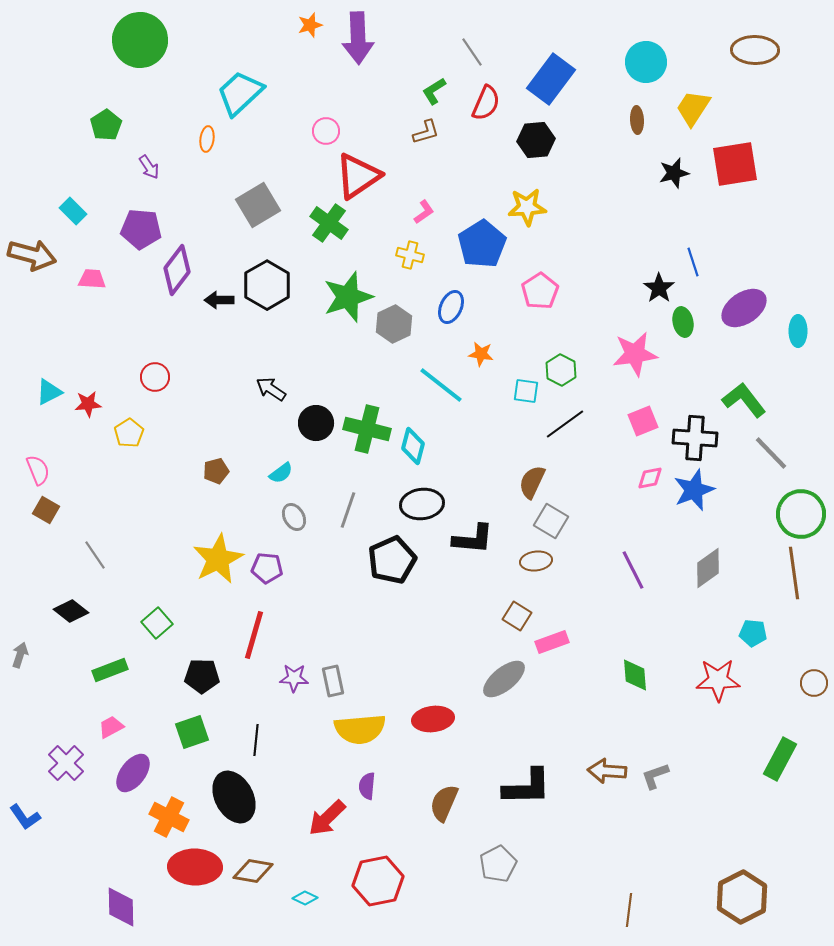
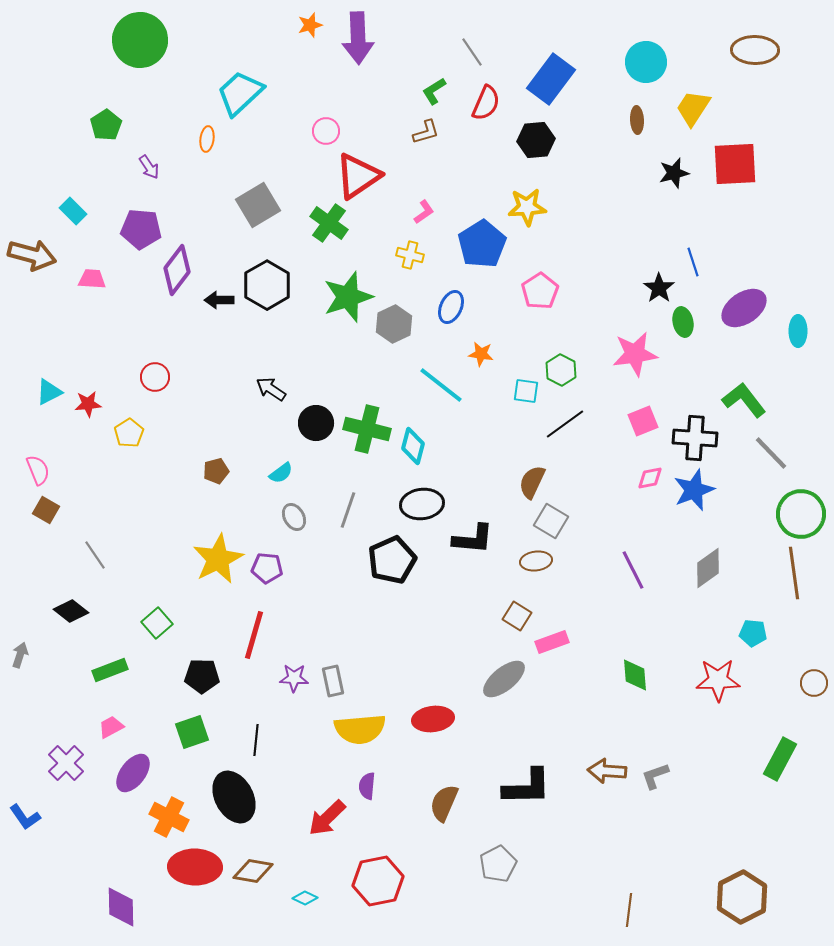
red square at (735, 164): rotated 6 degrees clockwise
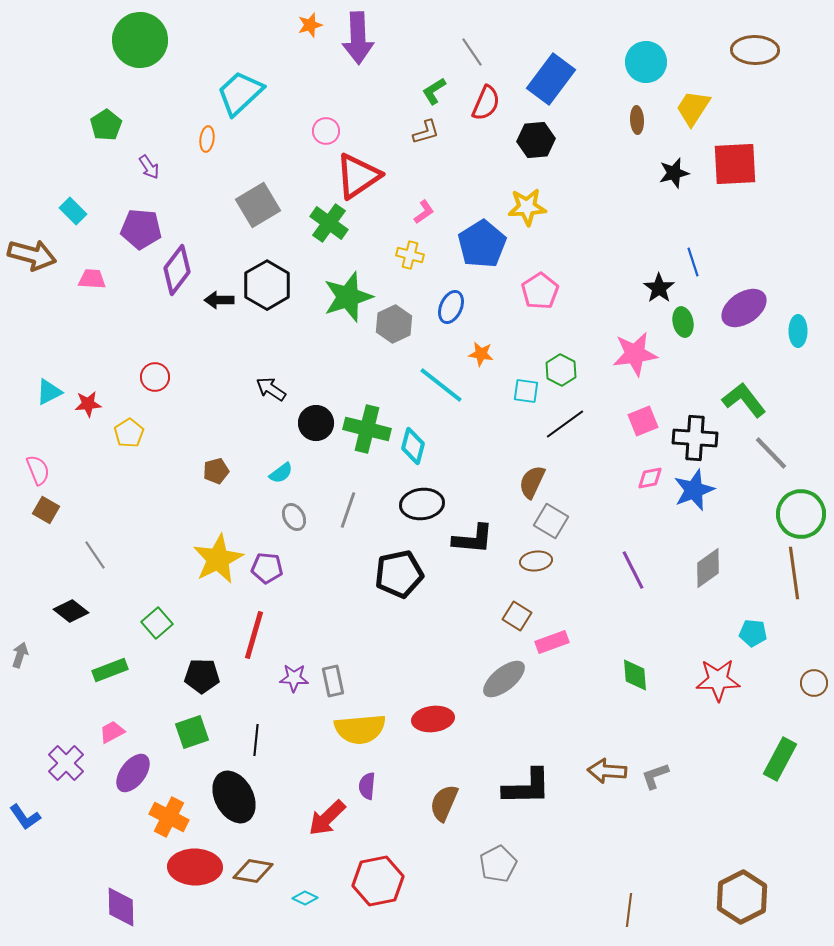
black pentagon at (392, 560): moved 7 px right, 14 px down; rotated 12 degrees clockwise
pink trapezoid at (111, 727): moved 1 px right, 5 px down
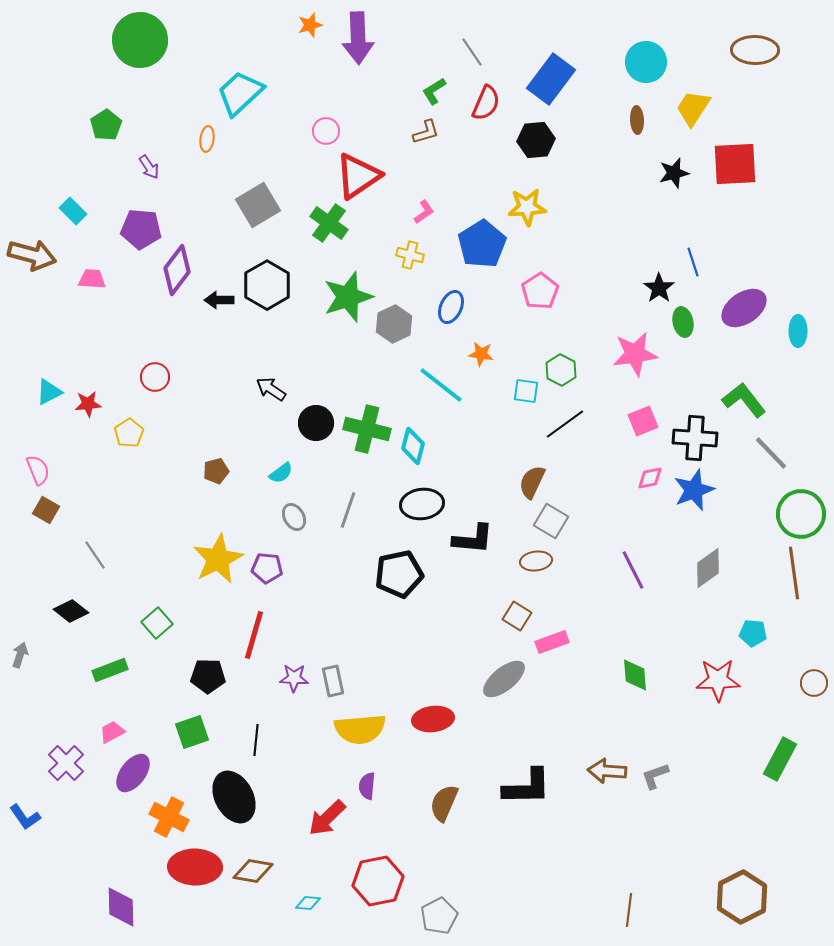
black pentagon at (202, 676): moved 6 px right
gray pentagon at (498, 864): moved 59 px left, 52 px down
cyan diamond at (305, 898): moved 3 px right, 5 px down; rotated 20 degrees counterclockwise
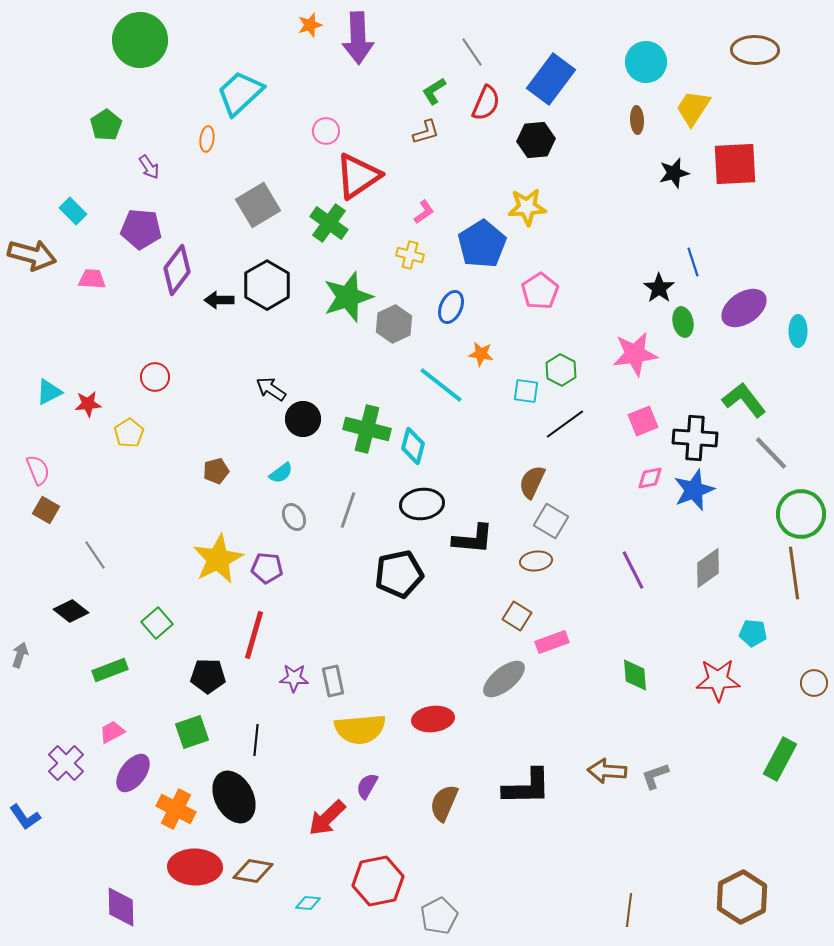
black circle at (316, 423): moved 13 px left, 4 px up
purple semicircle at (367, 786): rotated 24 degrees clockwise
orange cross at (169, 817): moved 7 px right, 8 px up
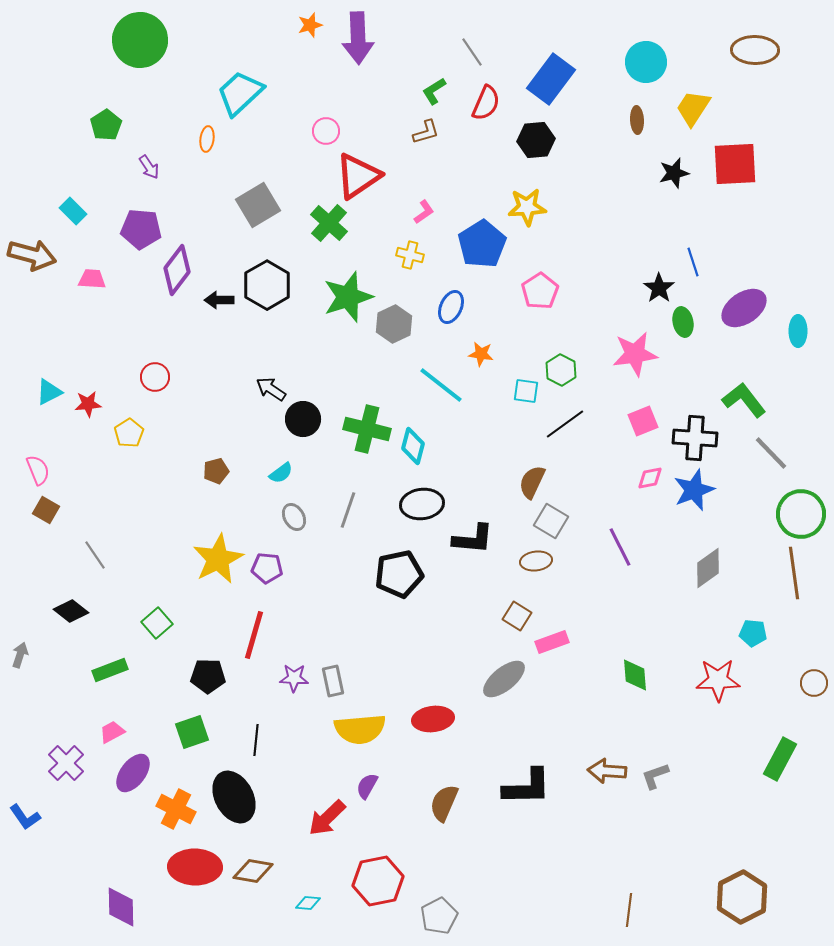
green cross at (329, 223): rotated 6 degrees clockwise
purple line at (633, 570): moved 13 px left, 23 px up
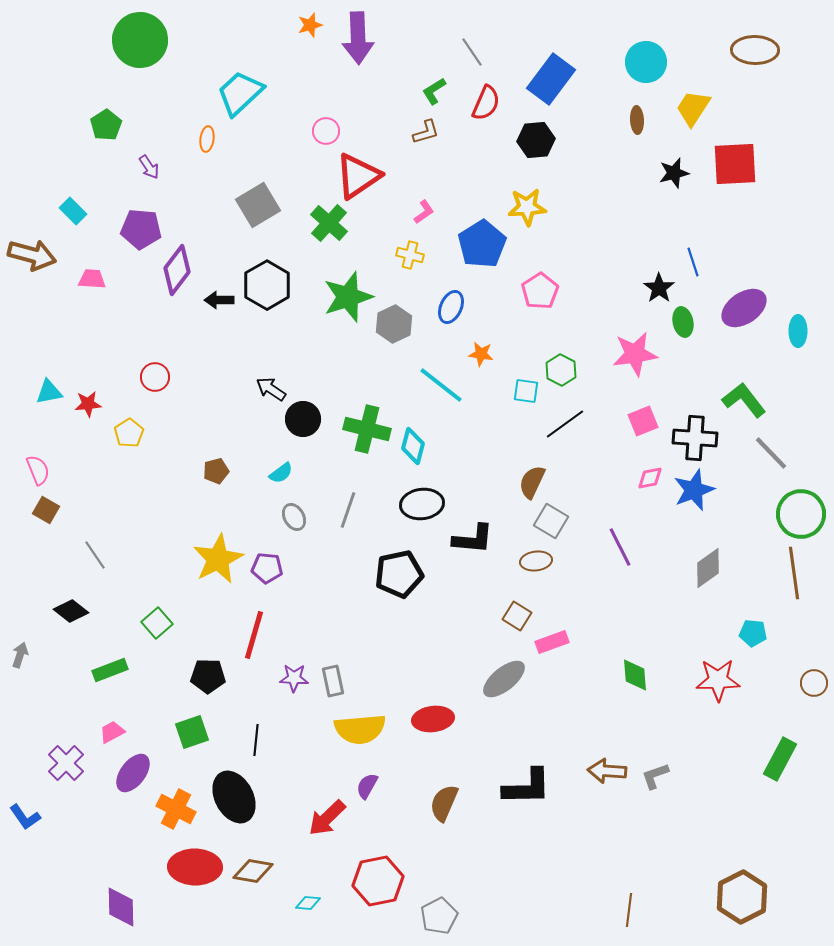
cyan triangle at (49, 392): rotated 16 degrees clockwise
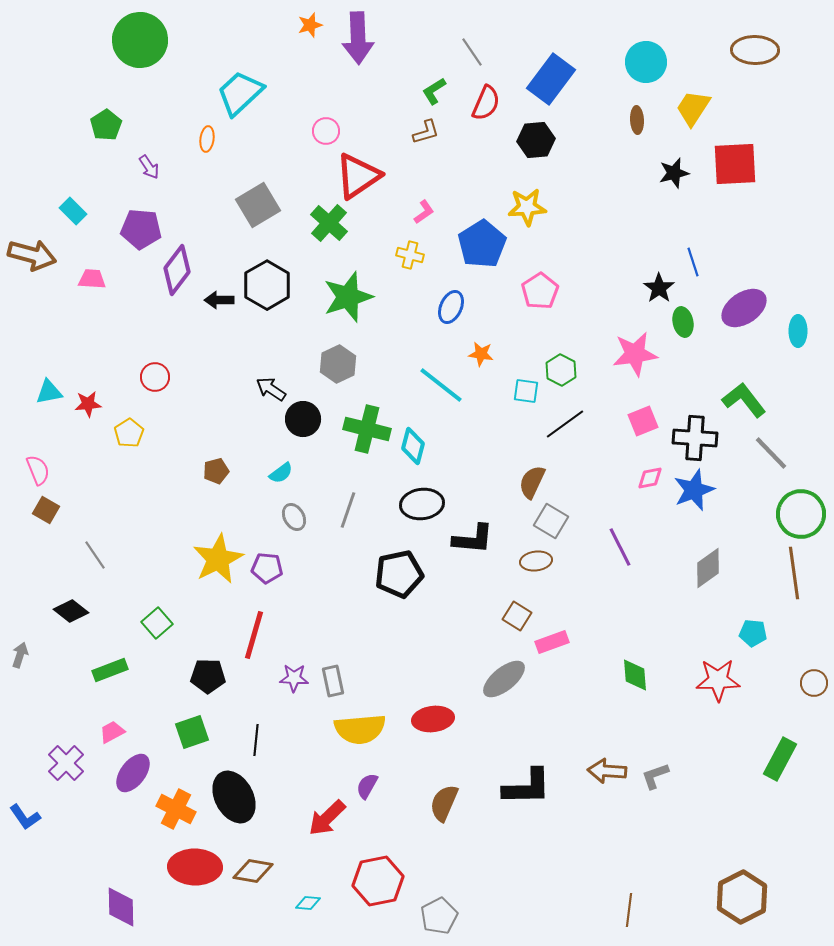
gray hexagon at (394, 324): moved 56 px left, 40 px down
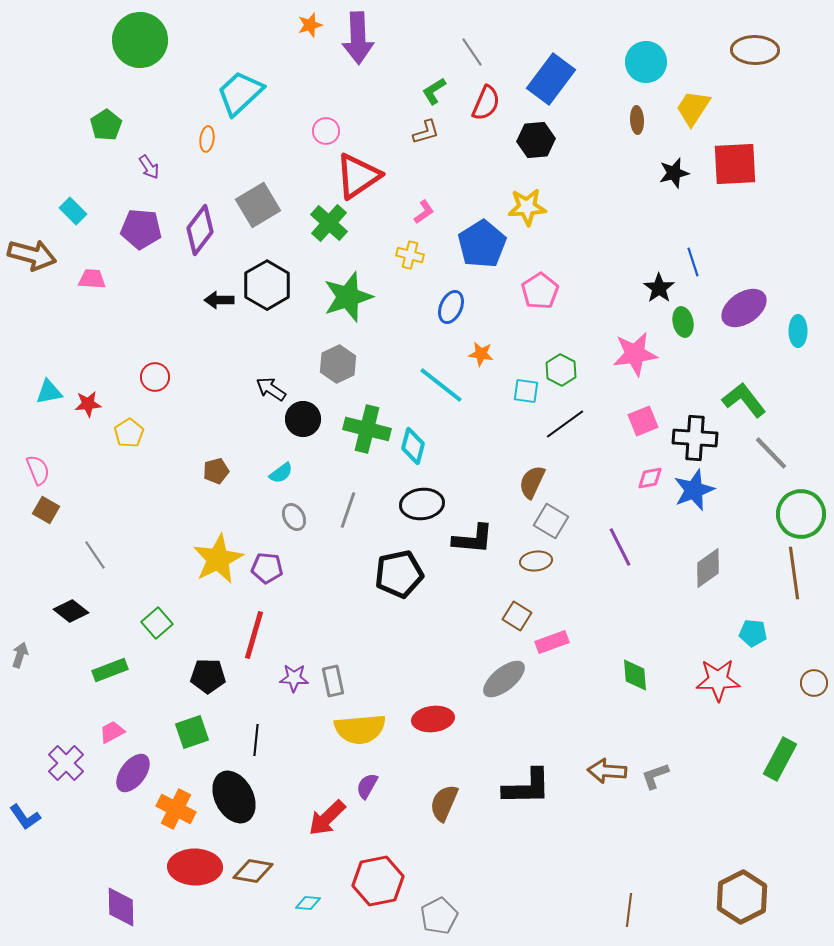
purple diamond at (177, 270): moved 23 px right, 40 px up
